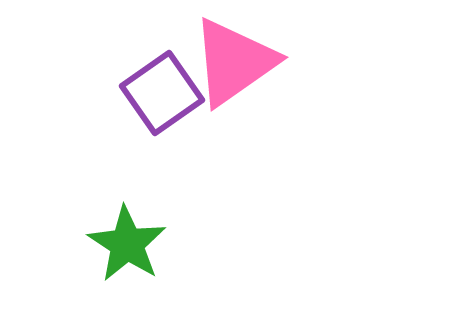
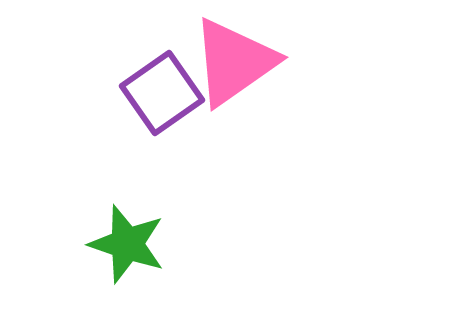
green star: rotated 14 degrees counterclockwise
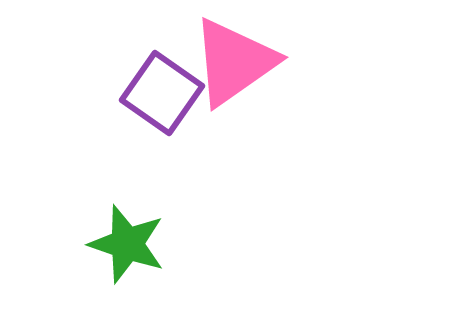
purple square: rotated 20 degrees counterclockwise
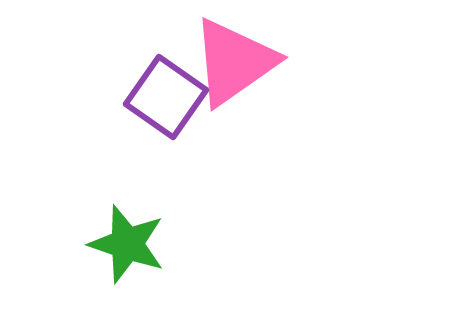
purple square: moved 4 px right, 4 px down
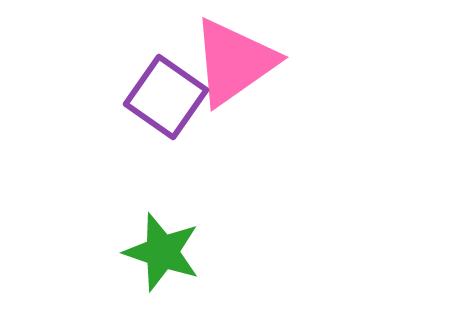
green star: moved 35 px right, 8 px down
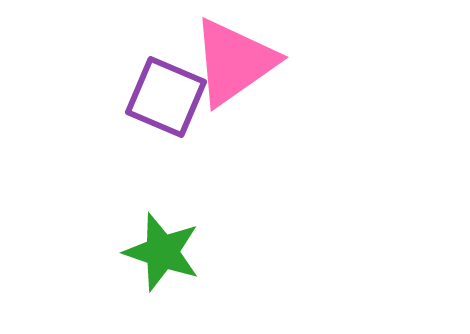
purple square: rotated 12 degrees counterclockwise
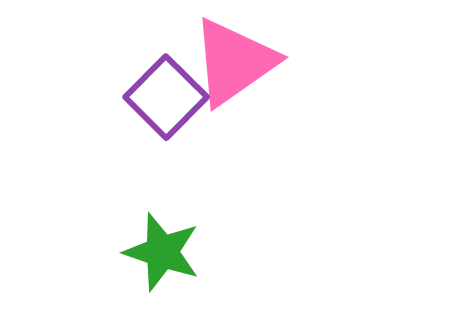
purple square: rotated 22 degrees clockwise
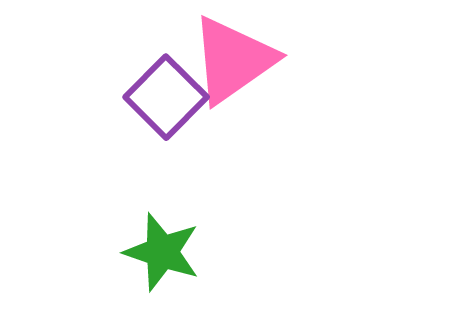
pink triangle: moved 1 px left, 2 px up
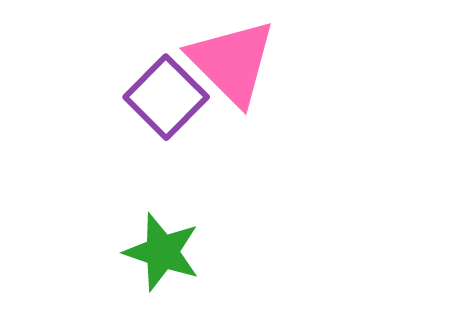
pink triangle: moved 1 px left, 2 px down; rotated 40 degrees counterclockwise
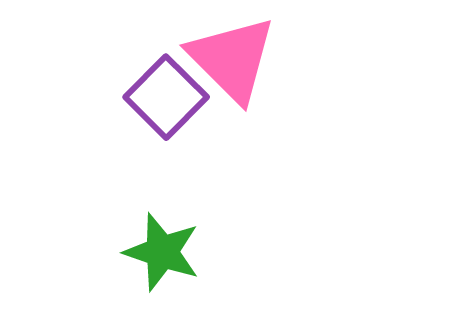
pink triangle: moved 3 px up
